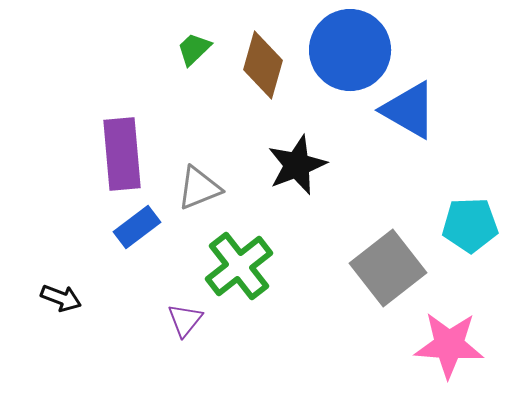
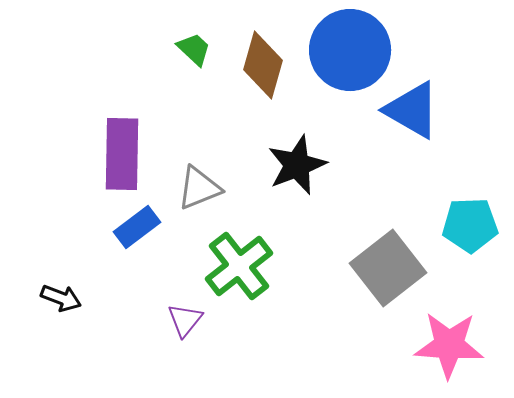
green trapezoid: rotated 87 degrees clockwise
blue triangle: moved 3 px right
purple rectangle: rotated 6 degrees clockwise
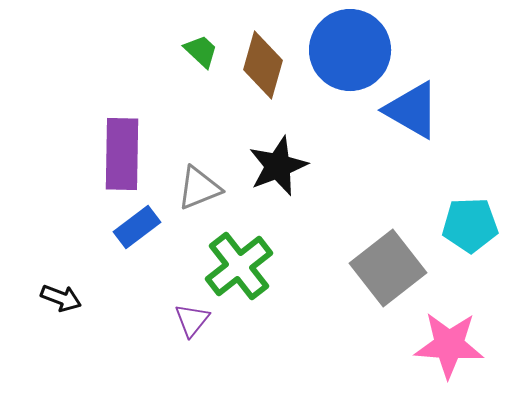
green trapezoid: moved 7 px right, 2 px down
black star: moved 19 px left, 1 px down
purple triangle: moved 7 px right
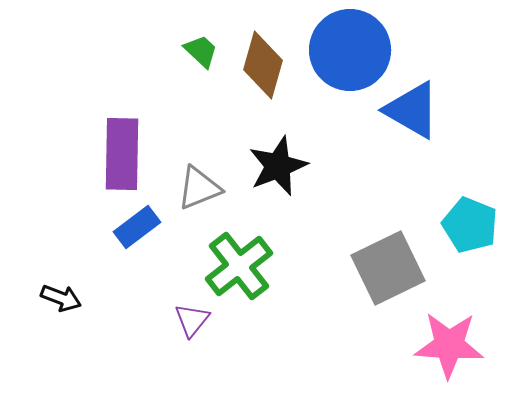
cyan pentagon: rotated 24 degrees clockwise
gray square: rotated 12 degrees clockwise
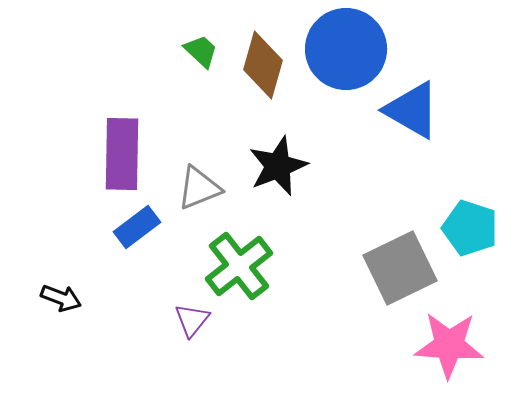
blue circle: moved 4 px left, 1 px up
cyan pentagon: moved 3 px down; rotated 4 degrees counterclockwise
gray square: moved 12 px right
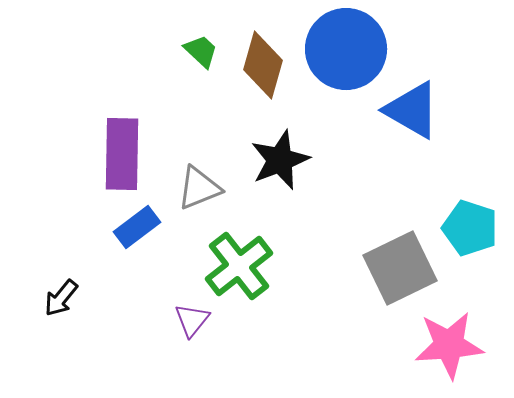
black star: moved 2 px right, 6 px up
black arrow: rotated 108 degrees clockwise
pink star: rotated 8 degrees counterclockwise
